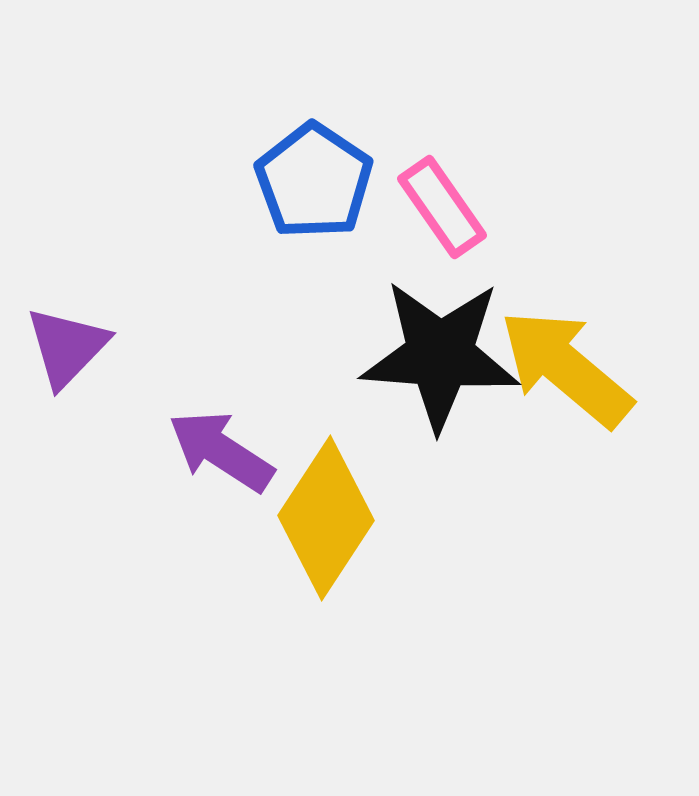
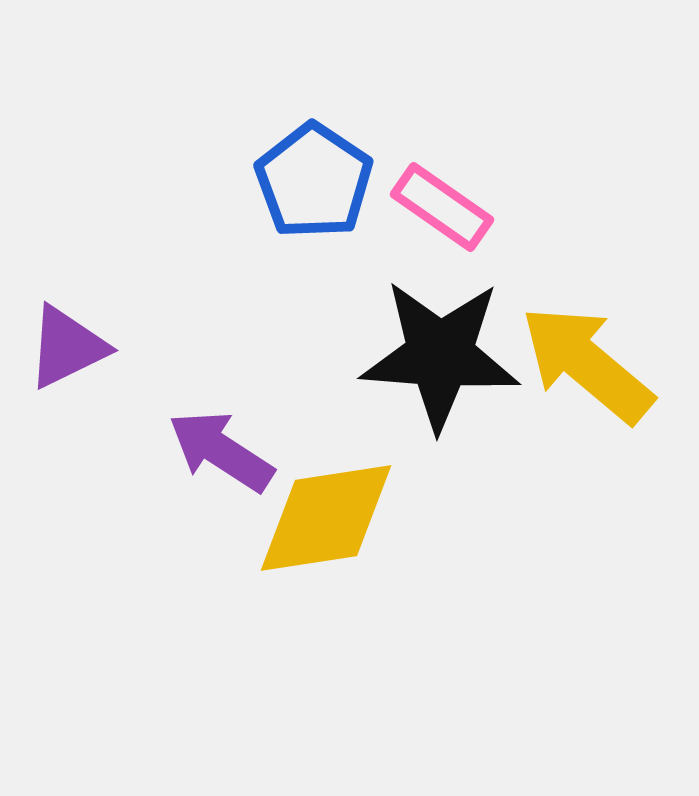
pink rectangle: rotated 20 degrees counterclockwise
purple triangle: rotated 20 degrees clockwise
yellow arrow: moved 21 px right, 4 px up
yellow diamond: rotated 48 degrees clockwise
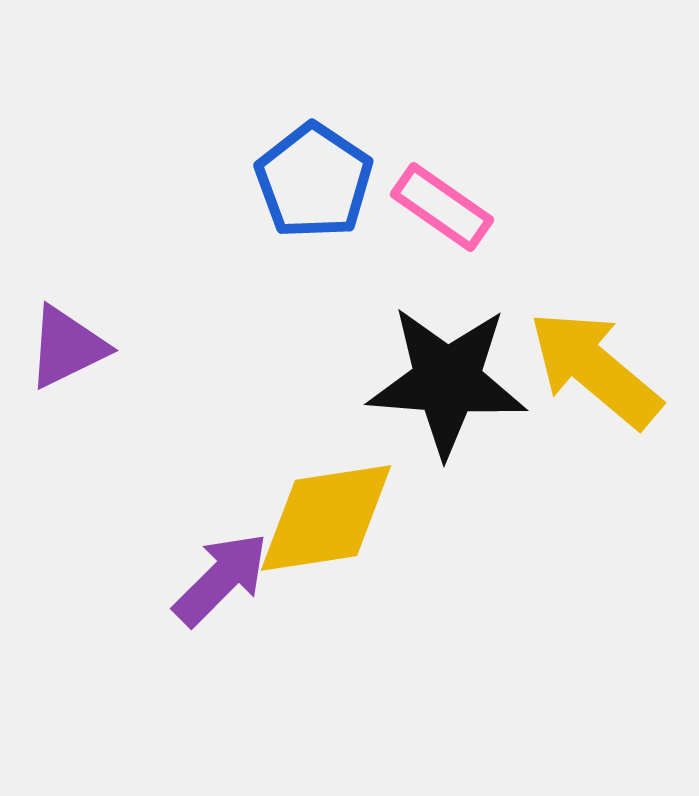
black star: moved 7 px right, 26 px down
yellow arrow: moved 8 px right, 5 px down
purple arrow: moved 128 px down; rotated 102 degrees clockwise
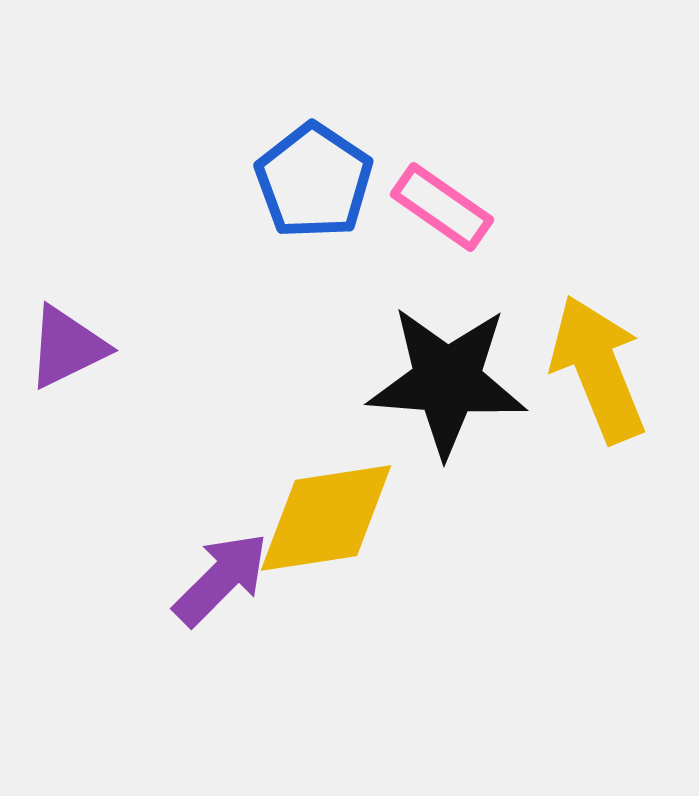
yellow arrow: moved 3 px right; rotated 28 degrees clockwise
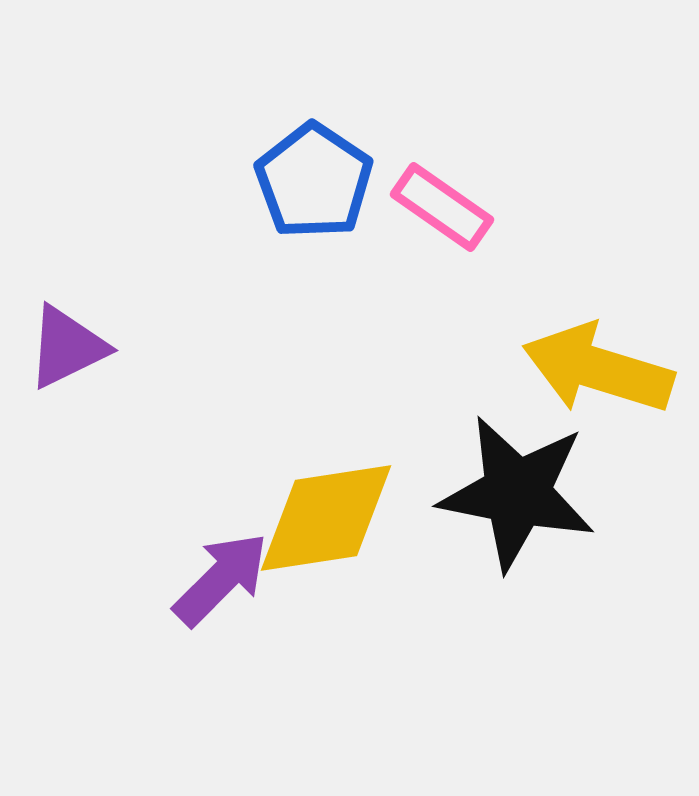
yellow arrow: rotated 51 degrees counterclockwise
black star: moved 70 px right, 112 px down; rotated 7 degrees clockwise
